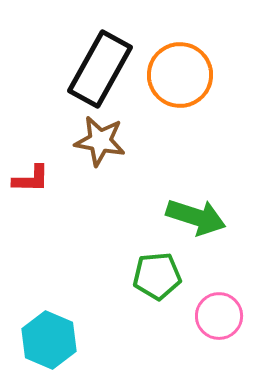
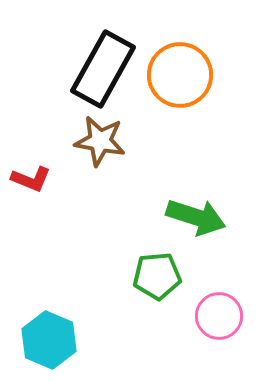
black rectangle: moved 3 px right
red L-shape: rotated 21 degrees clockwise
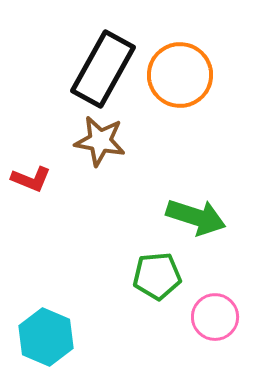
pink circle: moved 4 px left, 1 px down
cyan hexagon: moved 3 px left, 3 px up
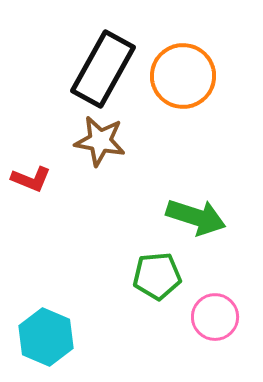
orange circle: moved 3 px right, 1 px down
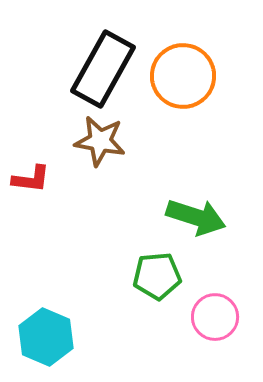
red L-shape: rotated 15 degrees counterclockwise
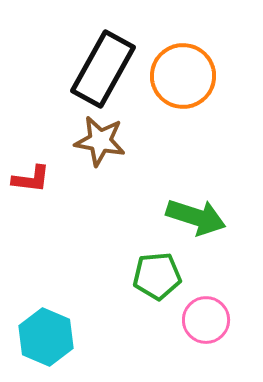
pink circle: moved 9 px left, 3 px down
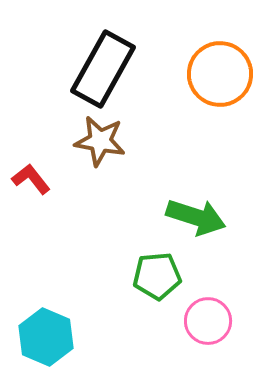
orange circle: moved 37 px right, 2 px up
red L-shape: rotated 135 degrees counterclockwise
pink circle: moved 2 px right, 1 px down
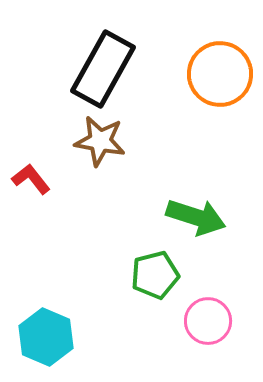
green pentagon: moved 2 px left, 1 px up; rotated 9 degrees counterclockwise
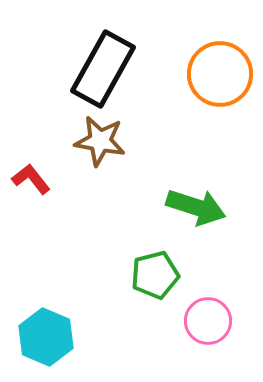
green arrow: moved 10 px up
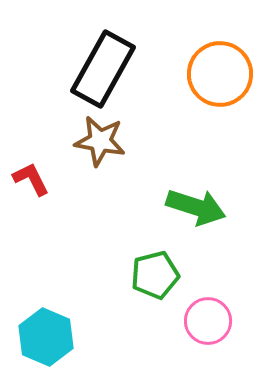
red L-shape: rotated 12 degrees clockwise
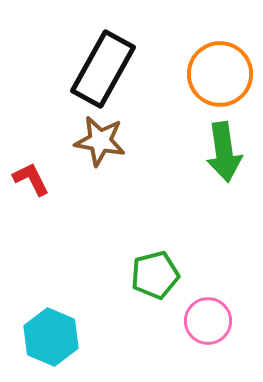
green arrow: moved 28 px right, 55 px up; rotated 64 degrees clockwise
cyan hexagon: moved 5 px right
